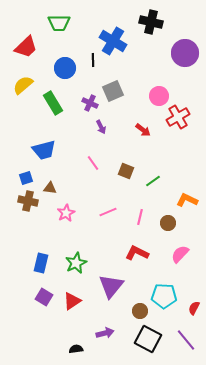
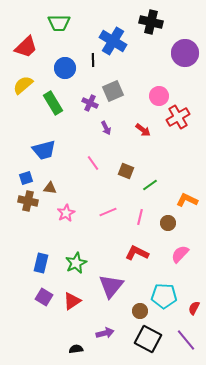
purple arrow at (101, 127): moved 5 px right, 1 px down
green line at (153, 181): moved 3 px left, 4 px down
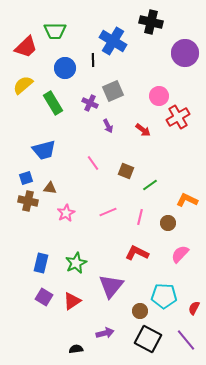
green trapezoid at (59, 23): moved 4 px left, 8 px down
purple arrow at (106, 128): moved 2 px right, 2 px up
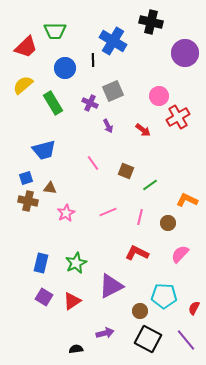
purple triangle at (111, 286): rotated 24 degrees clockwise
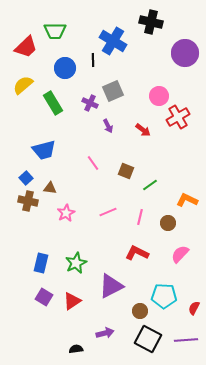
blue square at (26, 178): rotated 24 degrees counterclockwise
purple line at (186, 340): rotated 55 degrees counterclockwise
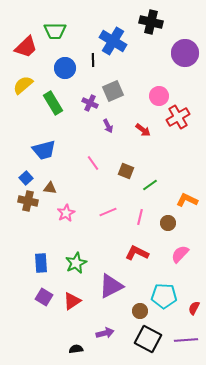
blue rectangle at (41, 263): rotated 18 degrees counterclockwise
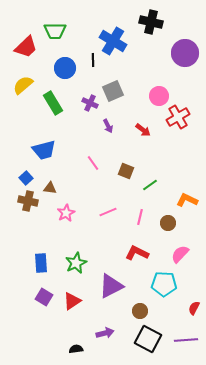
cyan pentagon at (164, 296): moved 12 px up
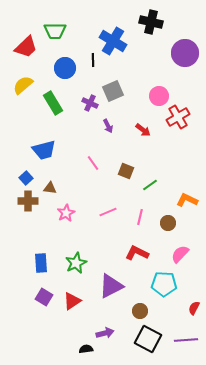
brown cross at (28, 201): rotated 12 degrees counterclockwise
black semicircle at (76, 349): moved 10 px right
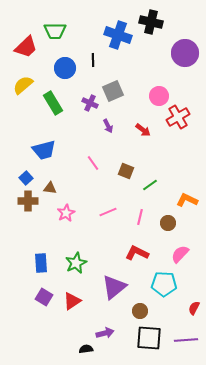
blue cross at (113, 41): moved 5 px right, 6 px up; rotated 12 degrees counterclockwise
purple triangle at (111, 286): moved 3 px right, 1 px down; rotated 12 degrees counterclockwise
black square at (148, 339): moved 1 px right, 1 px up; rotated 24 degrees counterclockwise
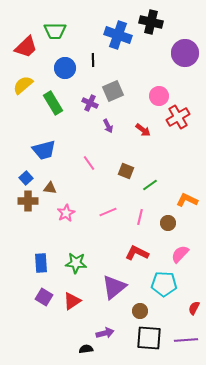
pink line at (93, 163): moved 4 px left
green star at (76, 263): rotated 30 degrees clockwise
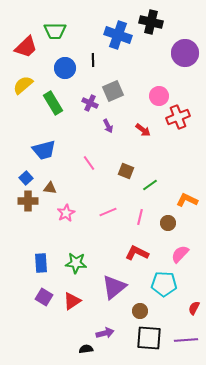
red cross at (178, 117): rotated 10 degrees clockwise
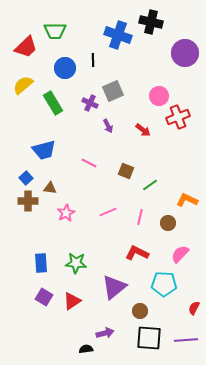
pink line at (89, 163): rotated 28 degrees counterclockwise
